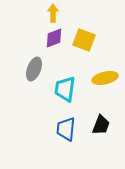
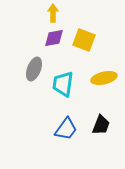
purple diamond: rotated 10 degrees clockwise
yellow ellipse: moved 1 px left
cyan trapezoid: moved 2 px left, 5 px up
blue trapezoid: rotated 150 degrees counterclockwise
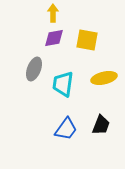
yellow square: moved 3 px right; rotated 10 degrees counterclockwise
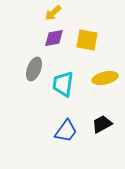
yellow arrow: rotated 132 degrees counterclockwise
yellow ellipse: moved 1 px right
black trapezoid: moved 1 px right, 1 px up; rotated 140 degrees counterclockwise
blue trapezoid: moved 2 px down
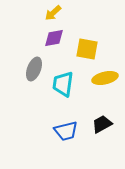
yellow square: moved 9 px down
blue trapezoid: rotated 40 degrees clockwise
